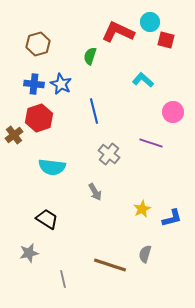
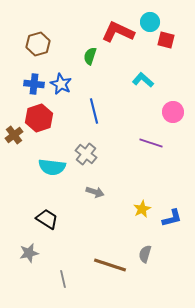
gray cross: moved 23 px left
gray arrow: rotated 42 degrees counterclockwise
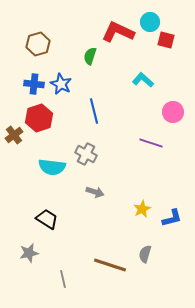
gray cross: rotated 10 degrees counterclockwise
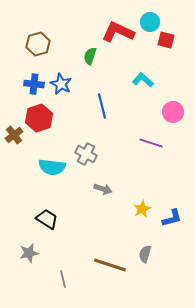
blue line: moved 8 px right, 5 px up
gray arrow: moved 8 px right, 3 px up
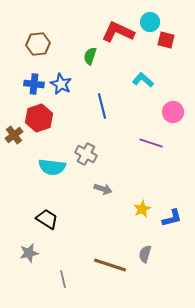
brown hexagon: rotated 10 degrees clockwise
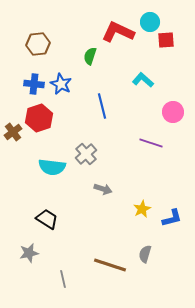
red square: rotated 18 degrees counterclockwise
brown cross: moved 1 px left, 3 px up
gray cross: rotated 20 degrees clockwise
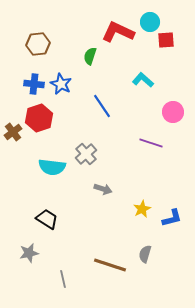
blue line: rotated 20 degrees counterclockwise
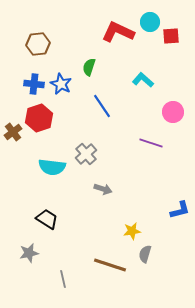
red square: moved 5 px right, 4 px up
green semicircle: moved 1 px left, 11 px down
yellow star: moved 10 px left, 22 px down; rotated 18 degrees clockwise
blue L-shape: moved 8 px right, 8 px up
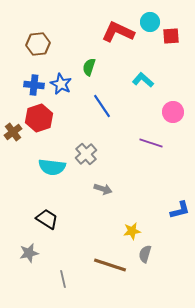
blue cross: moved 1 px down
